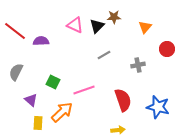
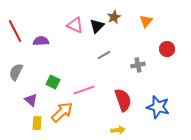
brown star: rotated 24 degrees counterclockwise
orange triangle: moved 1 px right, 6 px up
red line: rotated 25 degrees clockwise
yellow rectangle: moved 1 px left
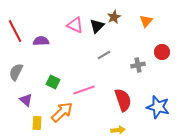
red circle: moved 5 px left, 3 px down
purple triangle: moved 5 px left
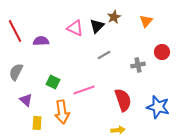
pink triangle: moved 3 px down
orange arrow: rotated 125 degrees clockwise
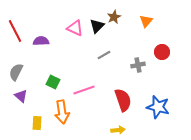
purple triangle: moved 5 px left, 4 px up
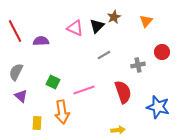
red semicircle: moved 8 px up
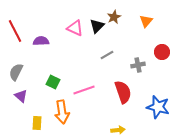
gray line: moved 3 px right
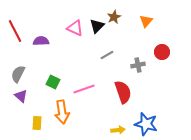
gray semicircle: moved 2 px right, 2 px down
pink line: moved 1 px up
blue star: moved 12 px left, 17 px down
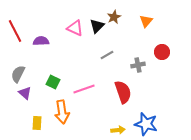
purple triangle: moved 4 px right, 3 px up
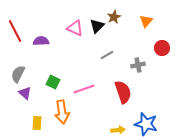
red circle: moved 4 px up
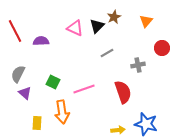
gray line: moved 2 px up
